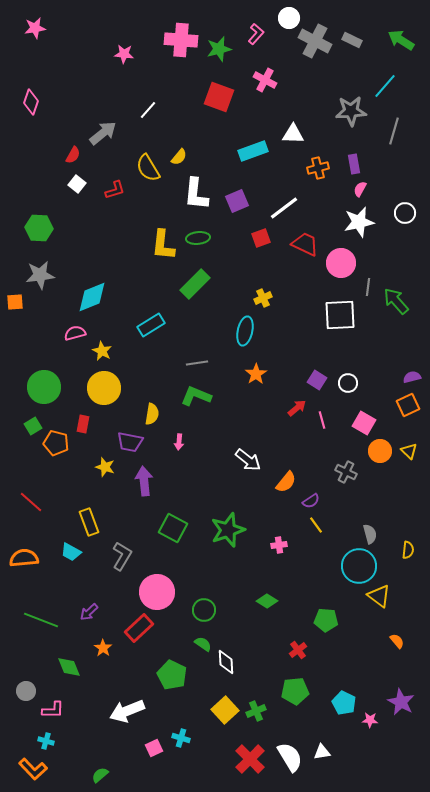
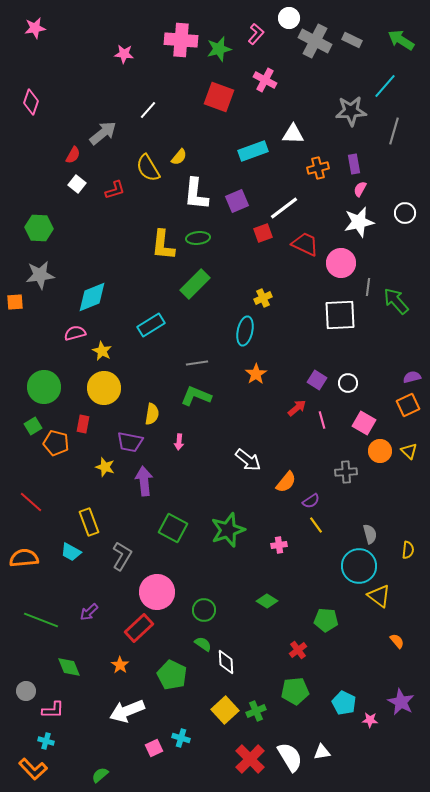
red square at (261, 238): moved 2 px right, 5 px up
gray cross at (346, 472): rotated 30 degrees counterclockwise
orange star at (103, 648): moved 17 px right, 17 px down
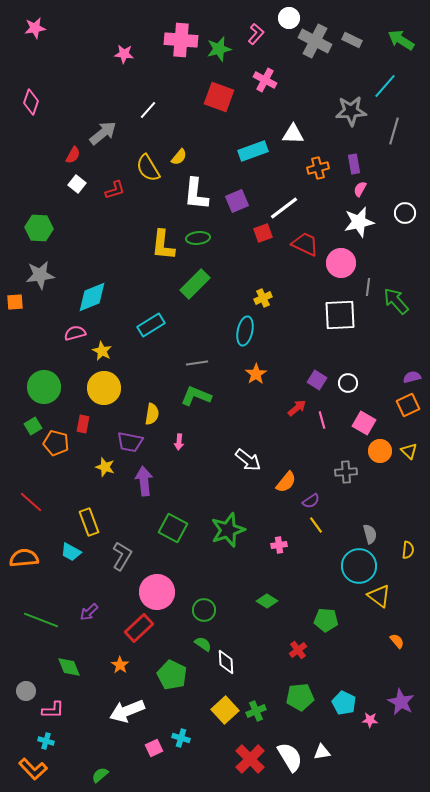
green pentagon at (295, 691): moved 5 px right, 6 px down
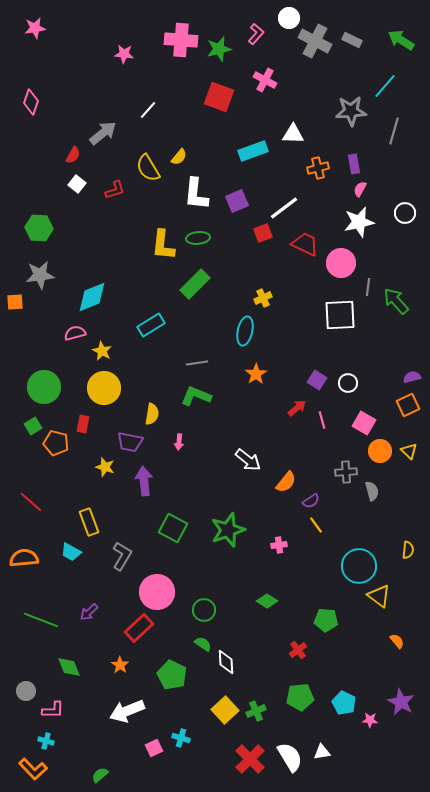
gray semicircle at (370, 534): moved 2 px right, 43 px up
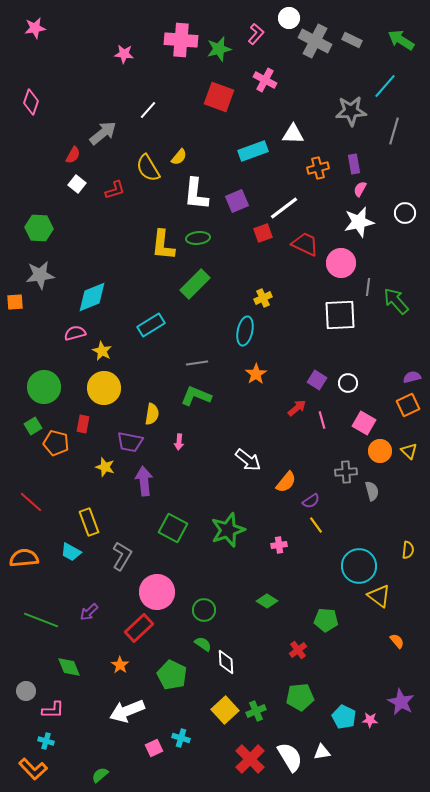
cyan pentagon at (344, 703): moved 14 px down
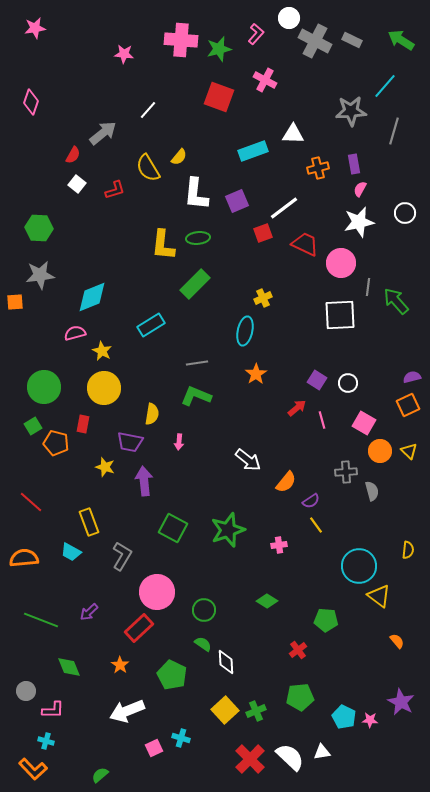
white semicircle at (290, 757): rotated 16 degrees counterclockwise
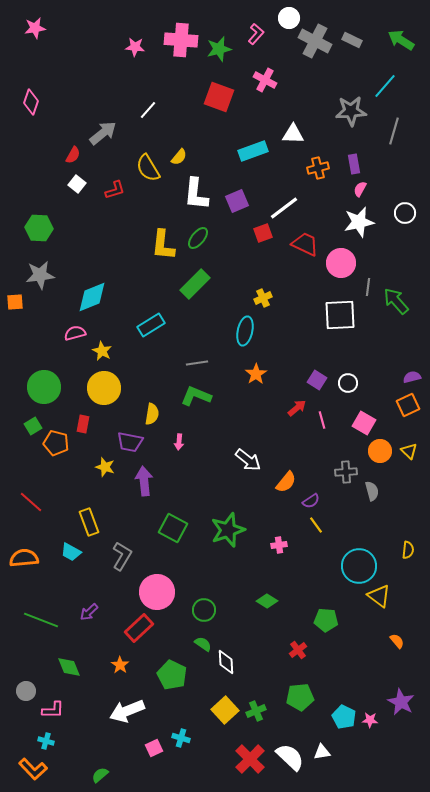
pink star at (124, 54): moved 11 px right, 7 px up
green ellipse at (198, 238): rotated 45 degrees counterclockwise
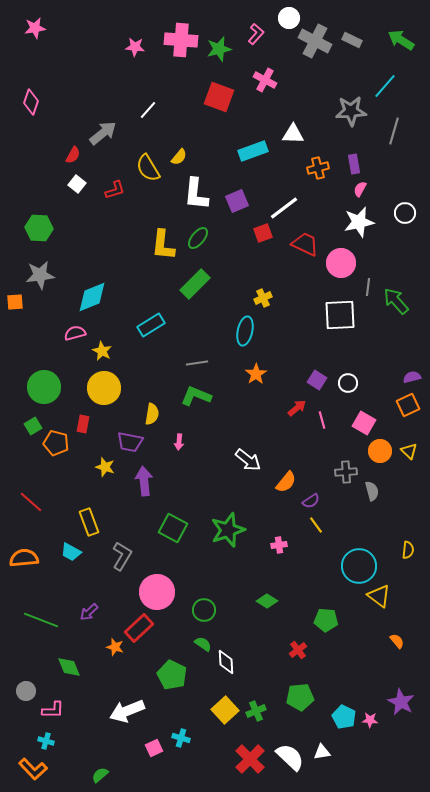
orange star at (120, 665): moved 5 px left, 18 px up; rotated 18 degrees counterclockwise
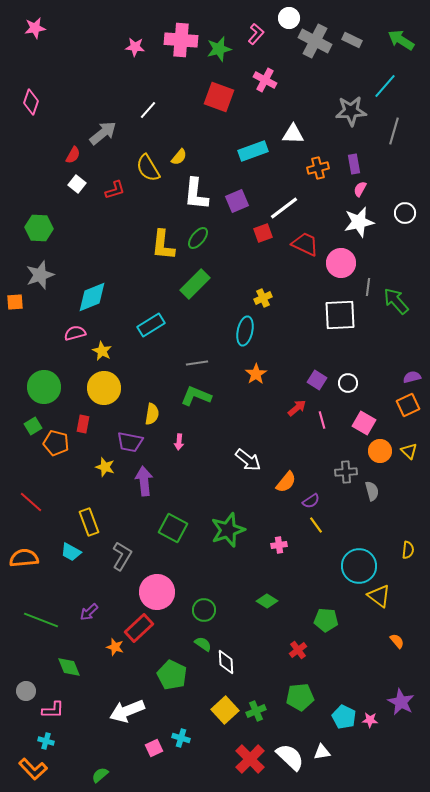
gray star at (40, 275): rotated 12 degrees counterclockwise
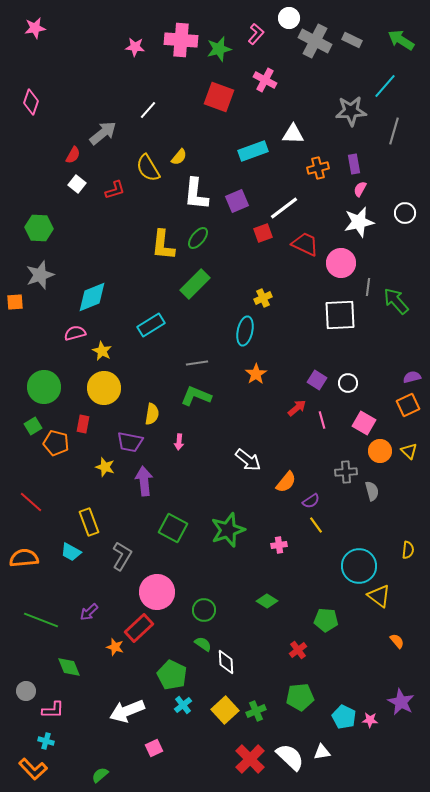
cyan cross at (181, 738): moved 2 px right, 33 px up; rotated 36 degrees clockwise
